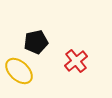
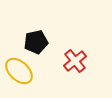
red cross: moved 1 px left
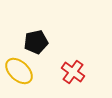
red cross: moved 2 px left, 11 px down; rotated 15 degrees counterclockwise
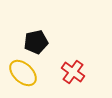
yellow ellipse: moved 4 px right, 2 px down
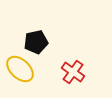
yellow ellipse: moved 3 px left, 4 px up
